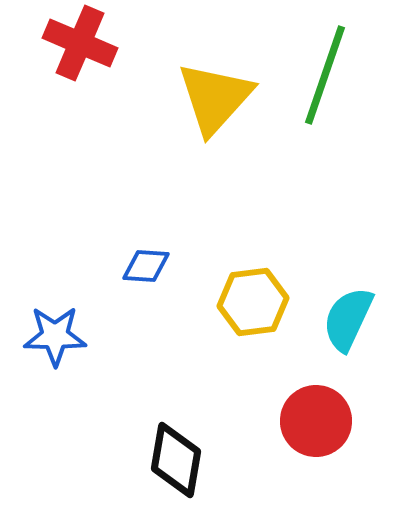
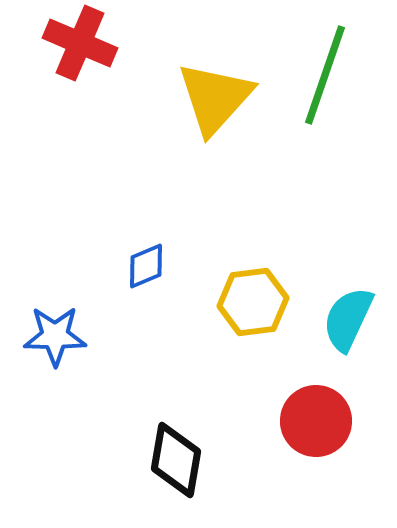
blue diamond: rotated 27 degrees counterclockwise
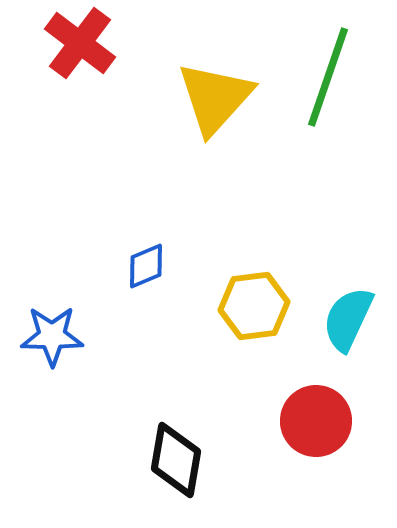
red cross: rotated 14 degrees clockwise
green line: moved 3 px right, 2 px down
yellow hexagon: moved 1 px right, 4 px down
blue star: moved 3 px left
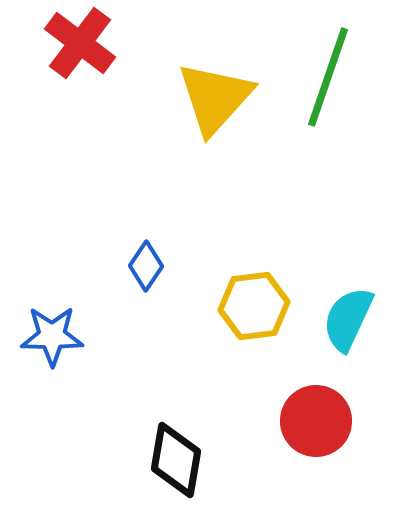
blue diamond: rotated 33 degrees counterclockwise
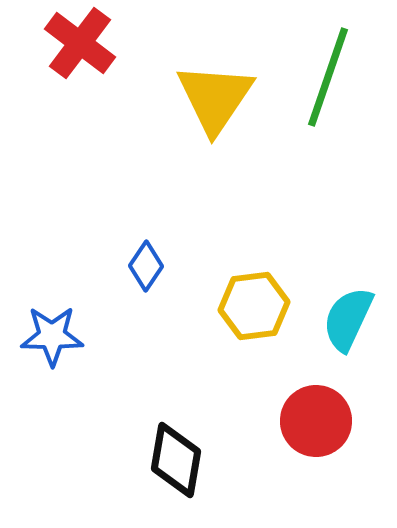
yellow triangle: rotated 8 degrees counterclockwise
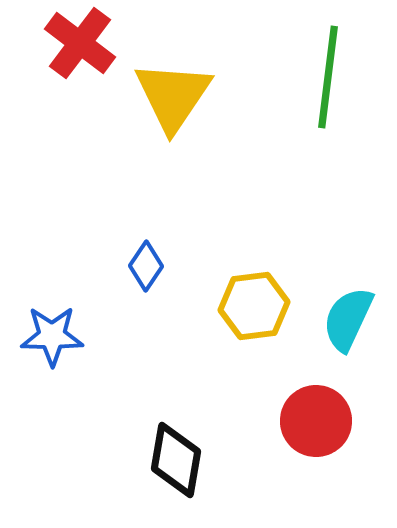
green line: rotated 12 degrees counterclockwise
yellow triangle: moved 42 px left, 2 px up
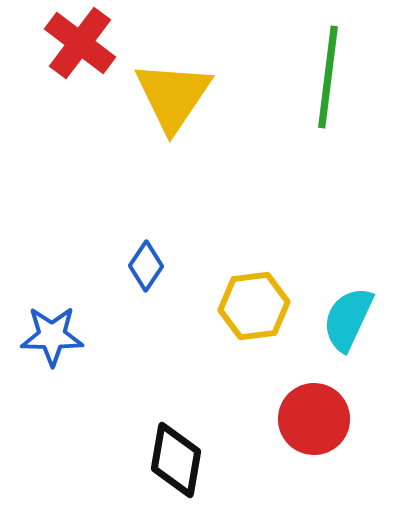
red circle: moved 2 px left, 2 px up
